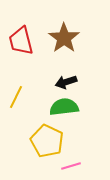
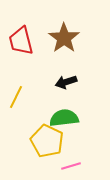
green semicircle: moved 11 px down
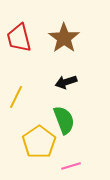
red trapezoid: moved 2 px left, 3 px up
green semicircle: moved 2 px down; rotated 76 degrees clockwise
yellow pentagon: moved 8 px left, 1 px down; rotated 12 degrees clockwise
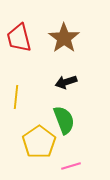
yellow line: rotated 20 degrees counterclockwise
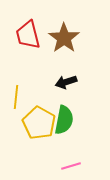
red trapezoid: moved 9 px right, 3 px up
green semicircle: rotated 32 degrees clockwise
yellow pentagon: moved 19 px up; rotated 8 degrees counterclockwise
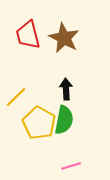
brown star: rotated 8 degrees counterclockwise
black arrow: moved 7 px down; rotated 105 degrees clockwise
yellow line: rotated 40 degrees clockwise
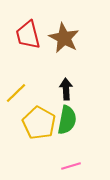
yellow line: moved 4 px up
green semicircle: moved 3 px right
